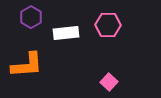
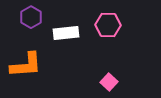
orange L-shape: moved 1 px left
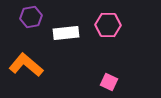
purple hexagon: rotated 20 degrees clockwise
orange L-shape: rotated 136 degrees counterclockwise
pink square: rotated 18 degrees counterclockwise
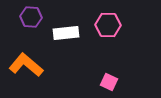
purple hexagon: rotated 15 degrees clockwise
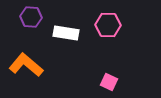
white rectangle: rotated 15 degrees clockwise
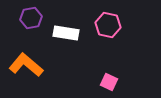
purple hexagon: moved 1 px down; rotated 15 degrees counterclockwise
pink hexagon: rotated 10 degrees clockwise
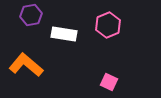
purple hexagon: moved 3 px up
pink hexagon: rotated 25 degrees clockwise
white rectangle: moved 2 px left, 1 px down
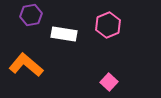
pink square: rotated 18 degrees clockwise
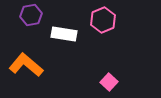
pink hexagon: moved 5 px left, 5 px up
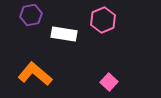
orange L-shape: moved 9 px right, 9 px down
